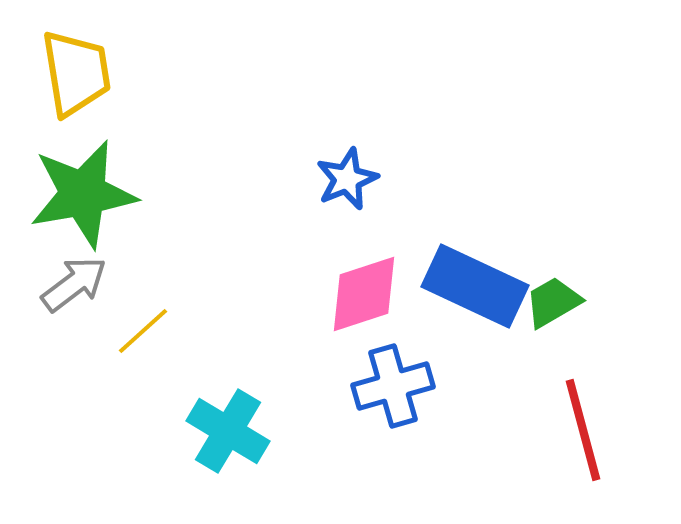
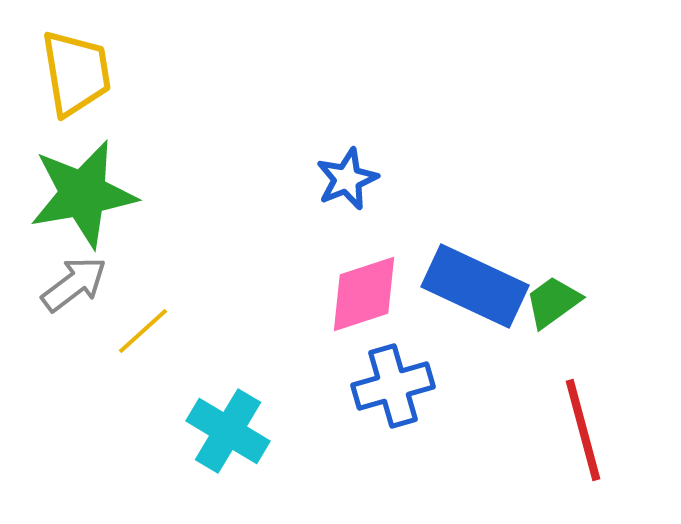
green trapezoid: rotated 6 degrees counterclockwise
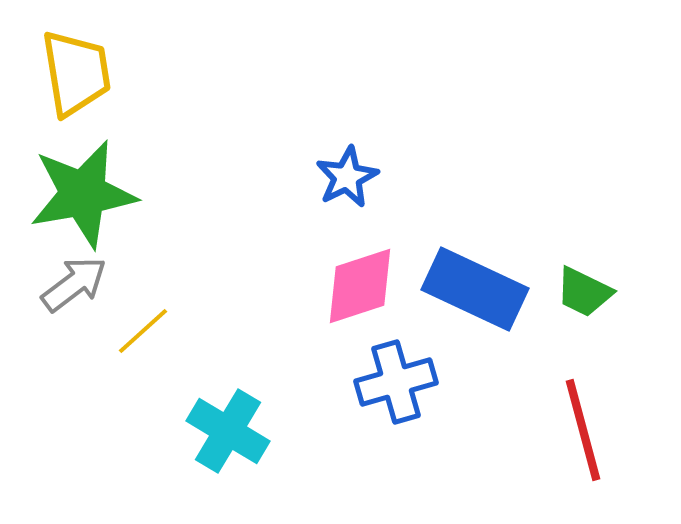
blue star: moved 2 px up; rotated 4 degrees counterclockwise
blue rectangle: moved 3 px down
pink diamond: moved 4 px left, 8 px up
green trapezoid: moved 31 px right, 10 px up; rotated 118 degrees counterclockwise
blue cross: moved 3 px right, 4 px up
